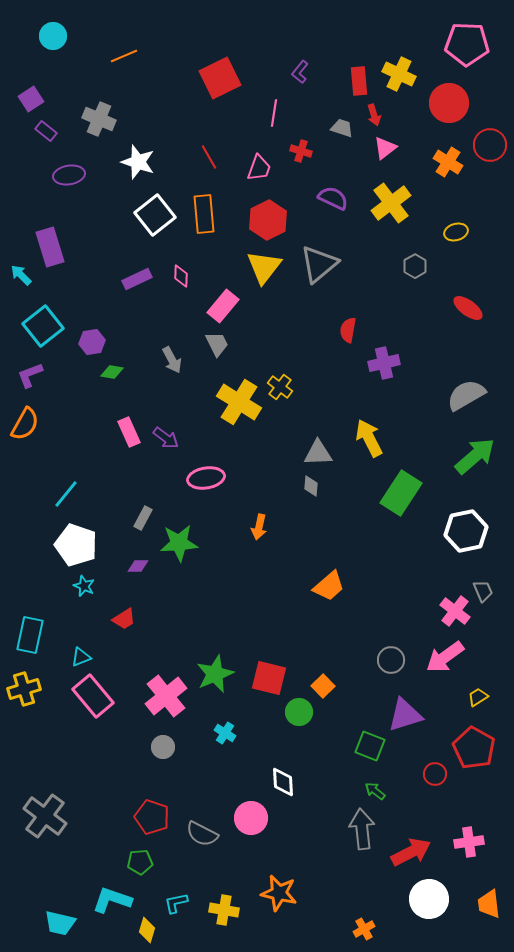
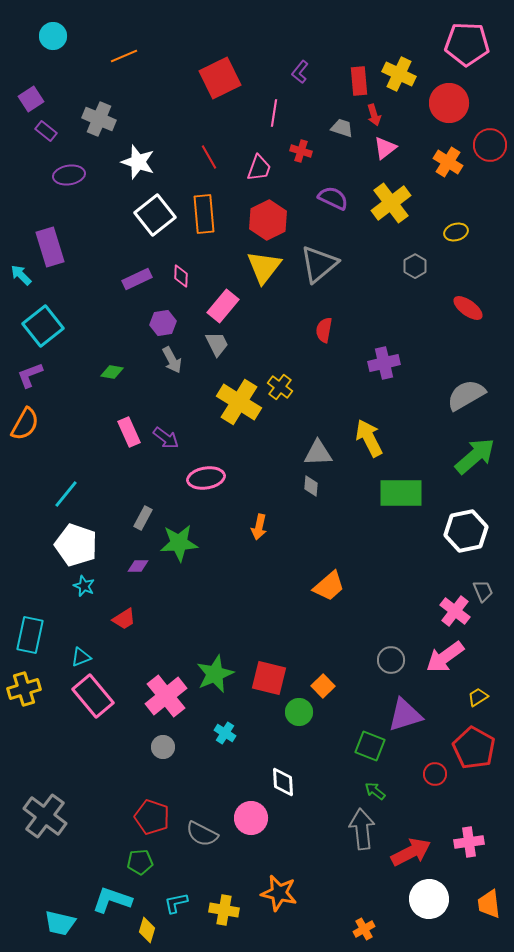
red semicircle at (348, 330): moved 24 px left
purple hexagon at (92, 342): moved 71 px right, 19 px up
green rectangle at (401, 493): rotated 57 degrees clockwise
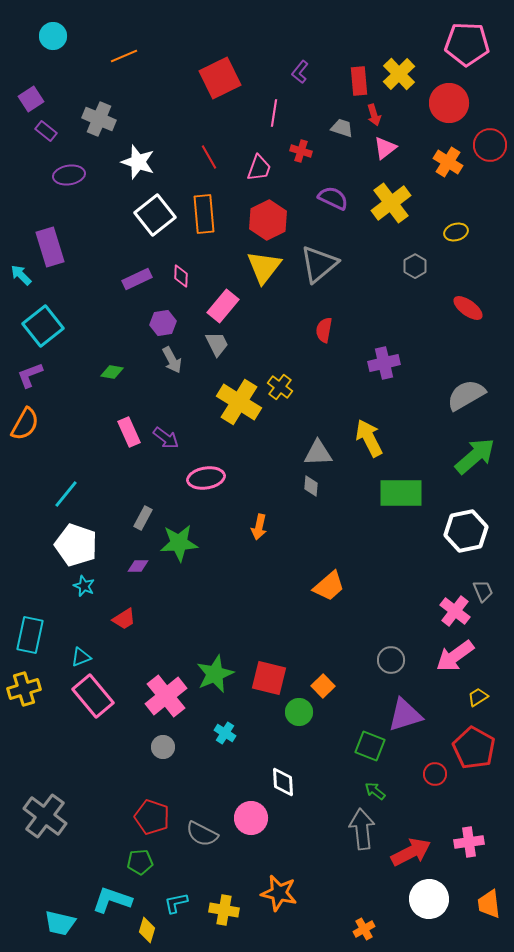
yellow cross at (399, 74): rotated 20 degrees clockwise
pink arrow at (445, 657): moved 10 px right, 1 px up
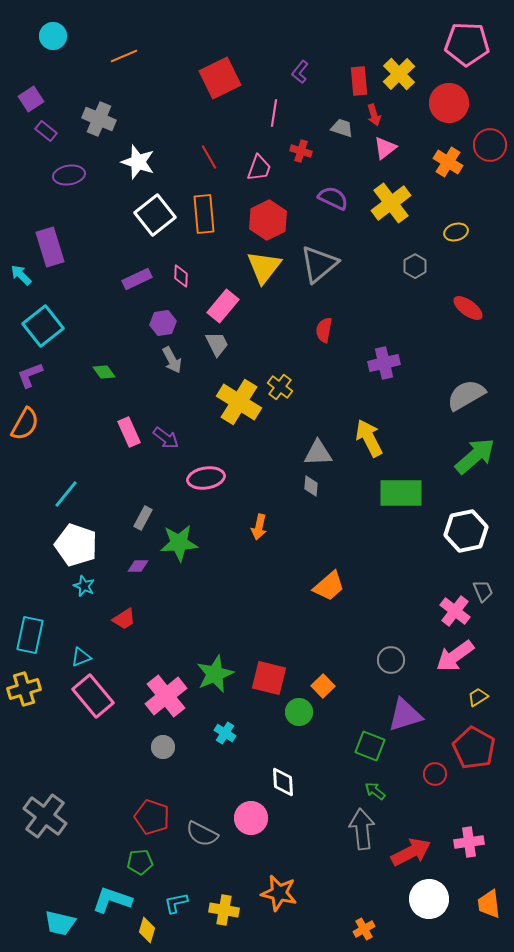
green diamond at (112, 372): moved 8 px left; rotated 45 degrees clockwise
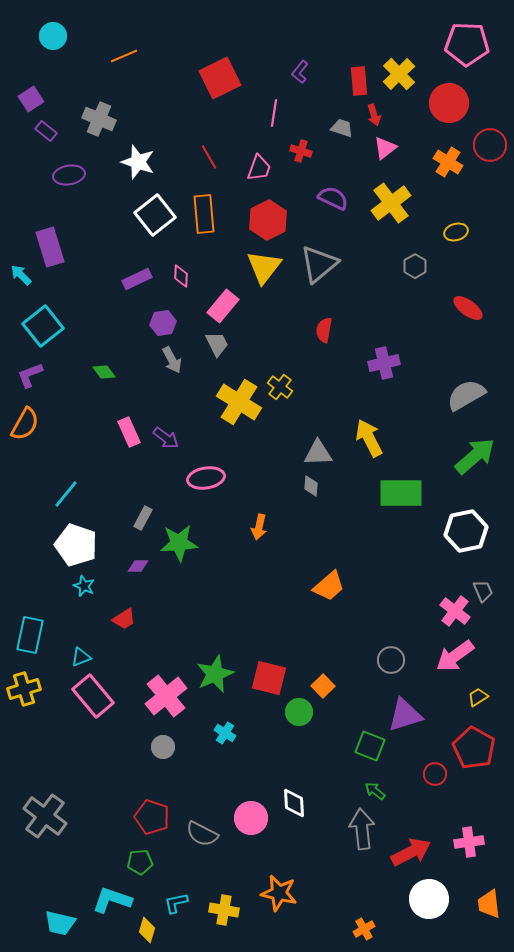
white diamond at (283, 782): moved 11 px right, 21 px down
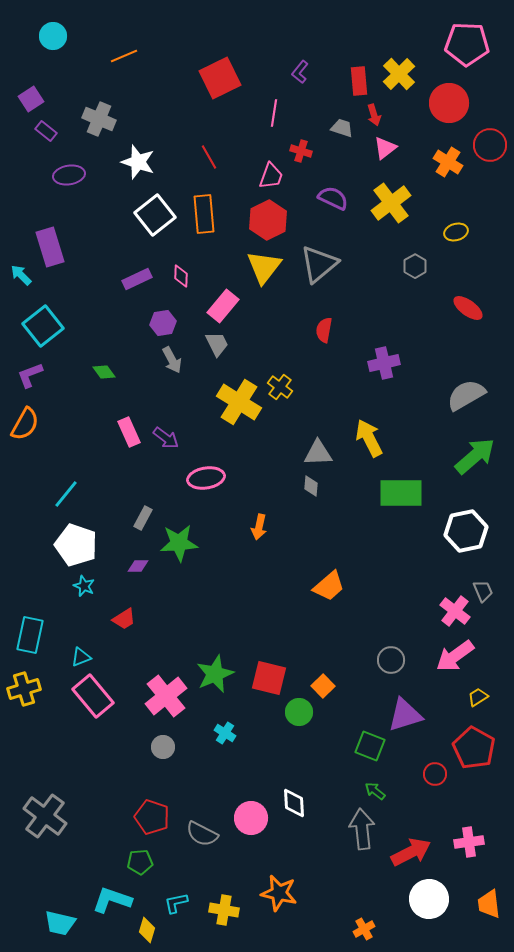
pink trapezoid at (259, 168): moved 12 px right, 8 px down
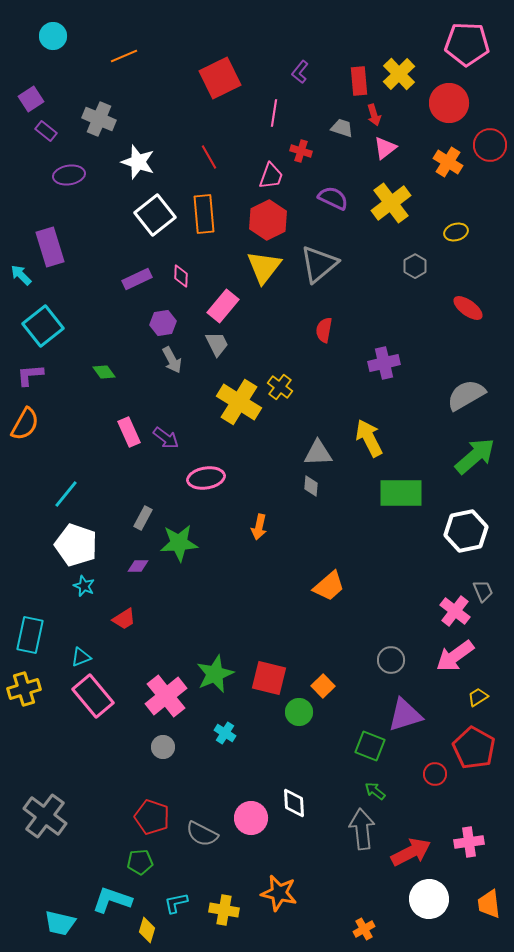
purple L-shape at (30, 375): rotated 16 degrees clockwise
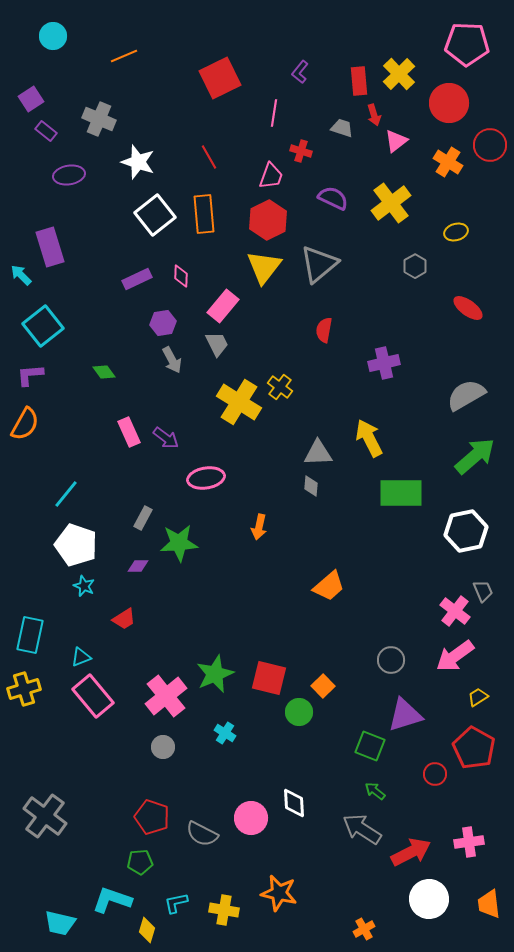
pink triangle at (385, 148): moved 11 px right, 7 px up
gray arrow at (362, 829): rotated 51 degrees counterclockwise
